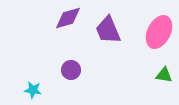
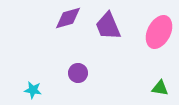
purple trapezoid: moved 4 px up
purple circle: moved 7 px right, 3 px down
green triangle: moved 4 px left, 13 px down
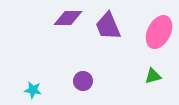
purple diamond: rotated 16 degrees clockwise
purple circle: moved 5 px right, 8 px down
green triangle: moved 7 px left, 12 px up; rotated 24 degrees counterclockwise
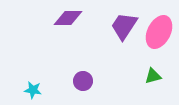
purple trapezoid: moved 16 px right; rotated 56 degrees clockwise
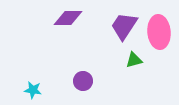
pink ellipse: rotated 32 degrees counterclockwise
green triangle: moved 19 px left, 16 px up
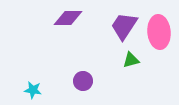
green triangle: moved 3 px left
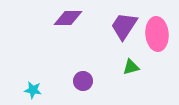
pink ellipse: moved 2 px left, 2 px down
green triangle: moved 7 px down
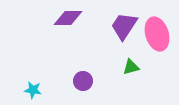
pink ellipse: rotated 12 degrees counterclockwise
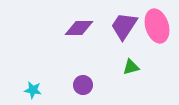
purple diamond: moved 11 px right, 10 px down
pink ellipse: moved 8 px up
purple circle: moved 4 px down
